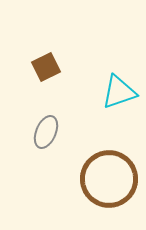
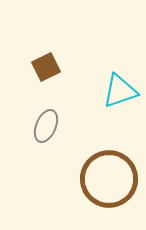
cyan triangle: moved 1 px right, 1 px up
gray ellipse: moved 6 px up
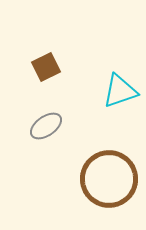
gray ellipse: rotated 32 degrees clockwise
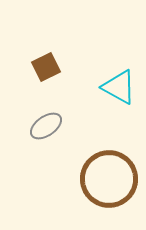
cyan triangle: moved 1 px left, 4 px up; rotated 48 degrees clockwise
